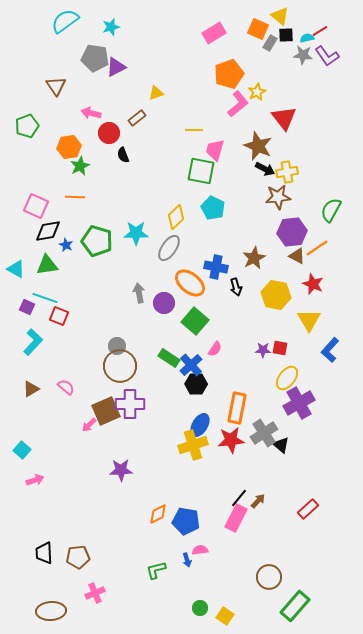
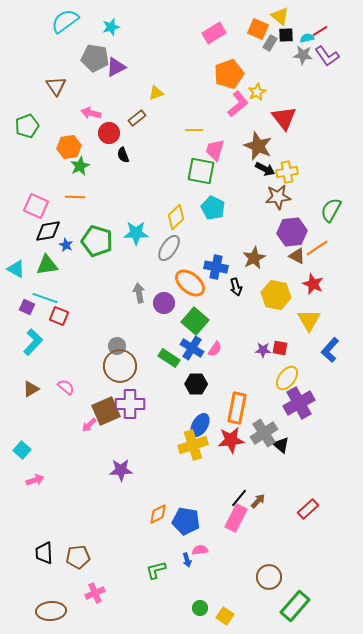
blue cross at (191, 365): moved 1 px right, 17 px up; rotated 15 degrees counterclockwise
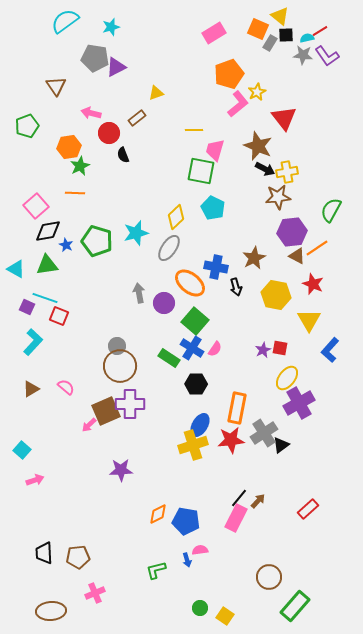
orange line at (75, 197): moved 4 px up
pink square at (36, 206): rotated 25 degrees clockwise
cyan star at (136, 233): rotated 15 degrees counterclockwise
purple star at (263, 350): rotated 28 degrees counterclockwise
black triangle at (281, 445): rotated 42 degrees clockwise
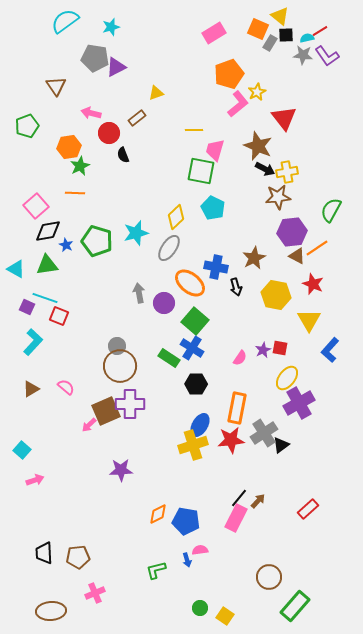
pink semicircle at (215, 349): moved 25 px right, 9 px down
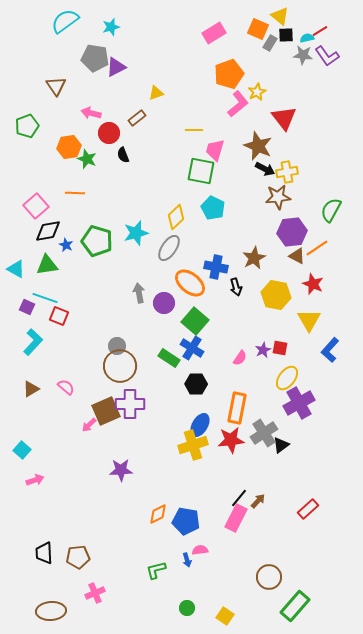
green star at (80, 166): moved 7 px right, 7 px up; rotated 24 degrees counterclockwise
green circle at (200, 608): moved 13 px left
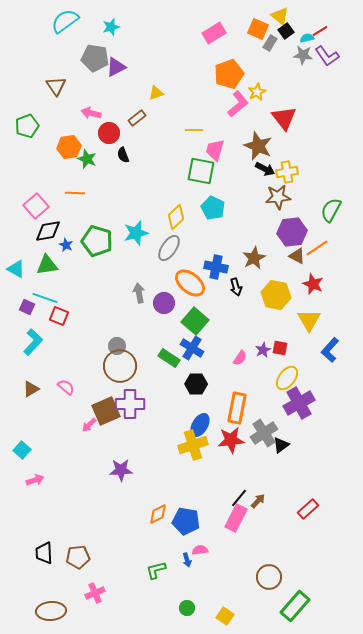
black square at (286, 35): moved 4 px up; rotated 35 degrees counterclockwise
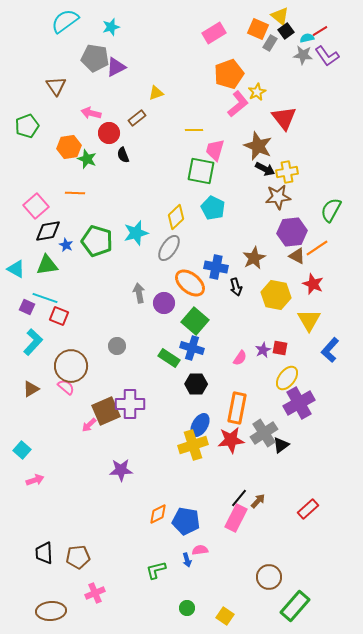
blue cross at (192, 348): rotated 15 degrees counterclockwise
brown circle at (120, 366): moved 49 px left
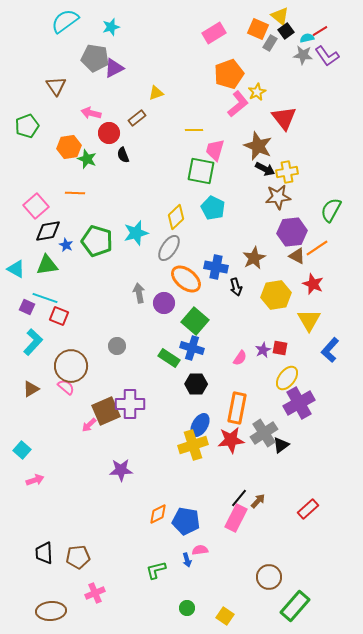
purple triangle at (116, 67): moved 2 px left, 1 px down
orange ellipse at (190, 283): moved 4 px left, 4 px up
yellow hexagon at (276, 295): rotated 20 degrees counterclockwise
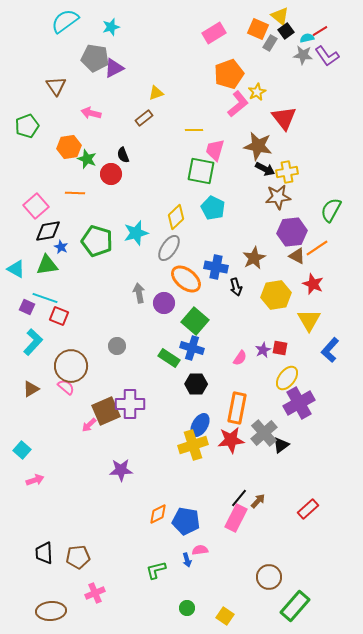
brown rectangle at (137, 118): moved 7 px right
red circle at (109, 133): moved 2 px right, 41 px down
brown star at (258, 146): rotated 12 degrees counterclockwise
blue star at (66, 245): moved 5 px left, 2 px down
gray cross at (264, 433): rotated 8 degrees counterclockwise
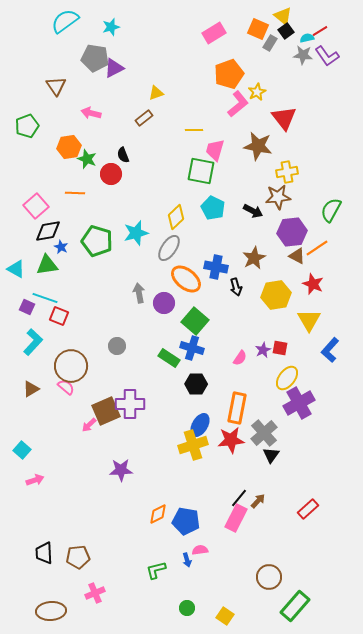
yellow triangle at (280, 16): moved 3 px right
black arrow at (265, 169): moved 12 px left, 42 px down
black triangle at (281, 445): moved 10 px left, 10 px down; rotated 18 degrees counterclockwise
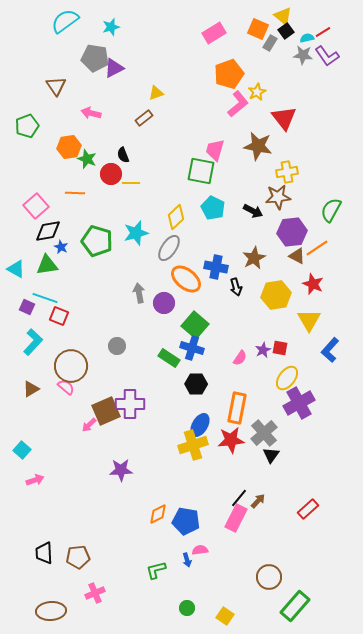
red line at (320, 31): moved 3 px right, 1 px down
yellow line at (194, 130): moved 63 px left, 53 px down
green square at (195, 321): moved 4 px down
